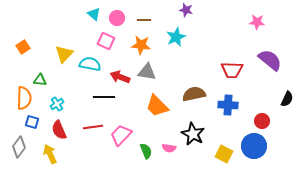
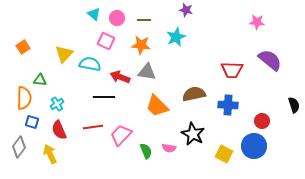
black semicircle: moved 7 px right, 6 px down; rotated 42 degrees counterclockwise
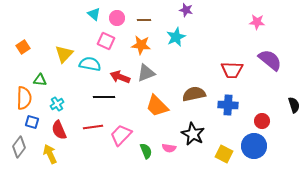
gray triangle: moved 1 px left, 1 px down; rotated 30 degrees counterclockwise
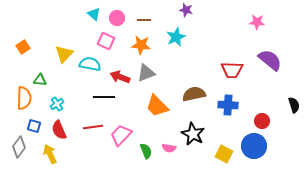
blue square: moved 2 px right, 4 px down
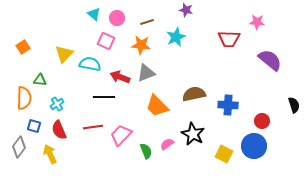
brown line: moved 3 px right, 2 px down; rotated 16 degrees counterclockwise
red trapezoid: moved 3 px left, 31 px up
pink semicircle: moved 2 px left, 4 px up; rotated 136 degrees clockwise
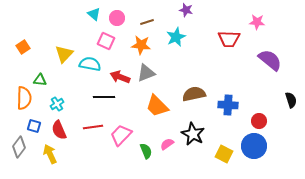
black semicircle: moved 3 px left, 5 px up
red circle: moved 3 px left
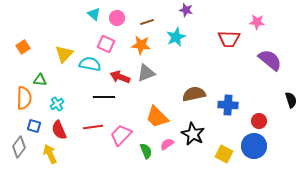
pink square: moved 3 px down
orange trapezoid: moved 11 px down
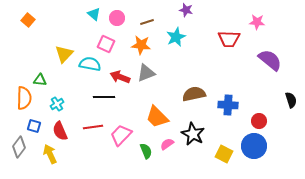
orange square: moved 5 px right, 27 px up; rotated 16 degrees counterclockwise
red semicircle: moved 1 px right, 1 px down
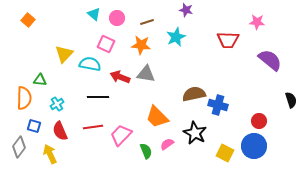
red trapezoid: moved 1 px left, 1 px down
gray triangle: moved 1 px down; rotated 30 degrees clockwise
black line: moved 6 px left
blue cross: moved 10 px left; rotated 12 degrees clockwise
black star: moved 2 px right, 1 px up
yellow square: moved 1 px right, 1 px up
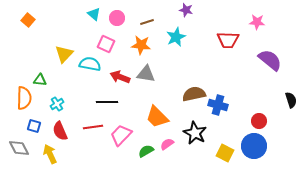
black line: moved 9 px right, 5 px down
gray diamond: moved 1 px down; rotated 65 degrees counterclockwise
green semicircle: rotated 98 degrees counterclockwise
